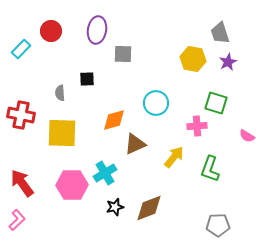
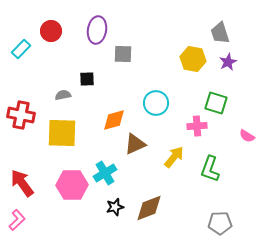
gray semicircle: moved 3 px right, 2 px down; rotated 84 degrees clockwise
gray pentagon: moved 2 px right, 2 px up
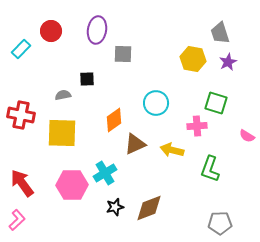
orange diamond: rotated 20 degrees counterclockwise
yellow arrow: moved 2 px left, 7 px up; rotated 115 degrees counterclockwise
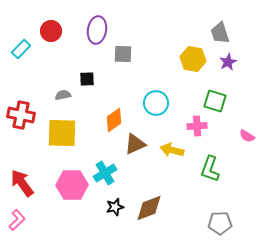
green square: moved 1 px left, 2 px up
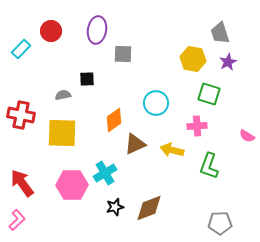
green square: moved 6 px left, 7 px up
green L-shape: moved 1 px left, 3 px up
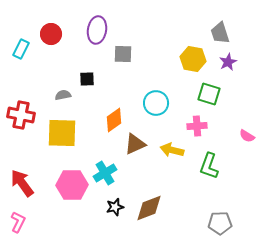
red circle: moved 3 px down
cyan rectangle: rotated 18 degrees counterclockwise
pink L-shape: moved 1 px right, 2 px down; rotated 20 degrees counterclockwise
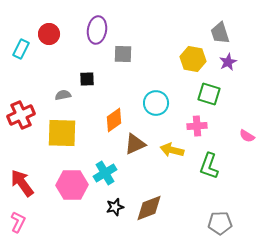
red circle: moved 2 px left
red cross: rotated 36 degrees counterclockwise
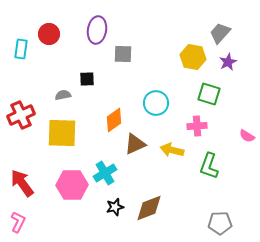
gray trapezoid: rotated 60 degrees clockwise
cyan rectangle: rotated 18 degrees counterclockwise
yellow hexagon: moved 2 px up
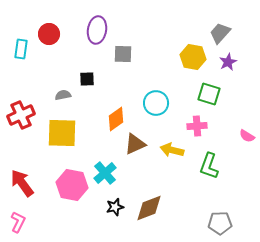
orange diamond: moved 2 px right, 1 px up
cyan cross: rotated 10 degrees counterclockwise
pink hexagon: rotated 12 degrees clockwise
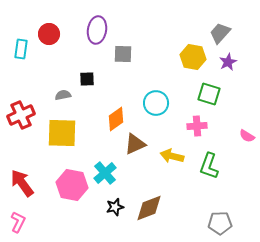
yellow arrow: moved 6 px down
